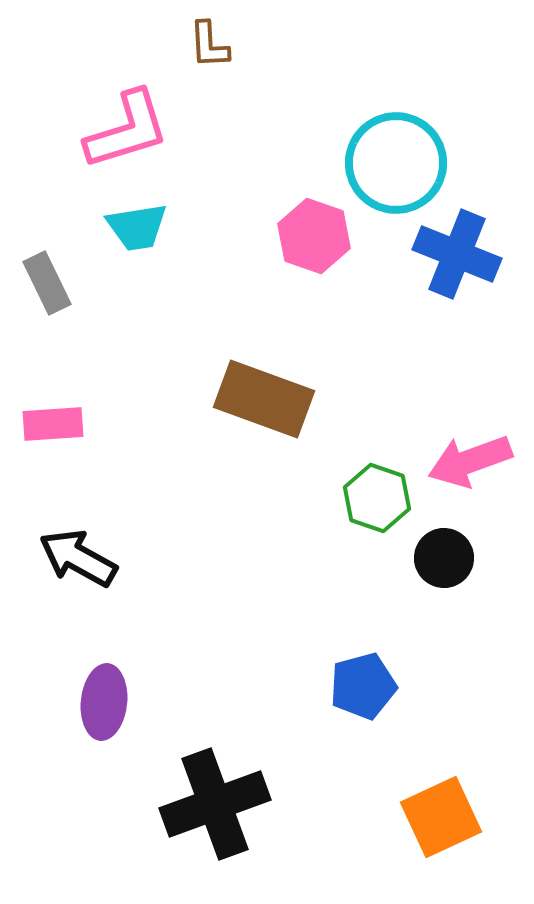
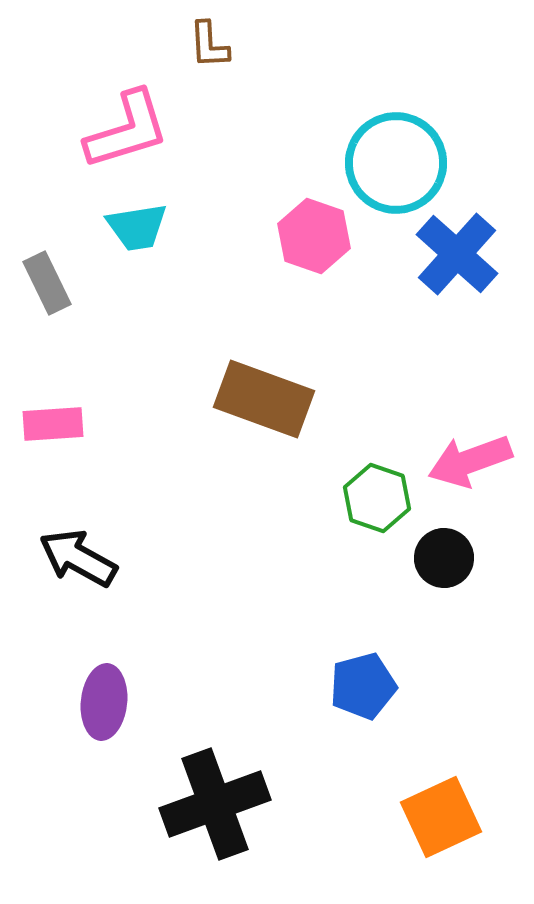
blue cross: rotated 20 degrees clockwise
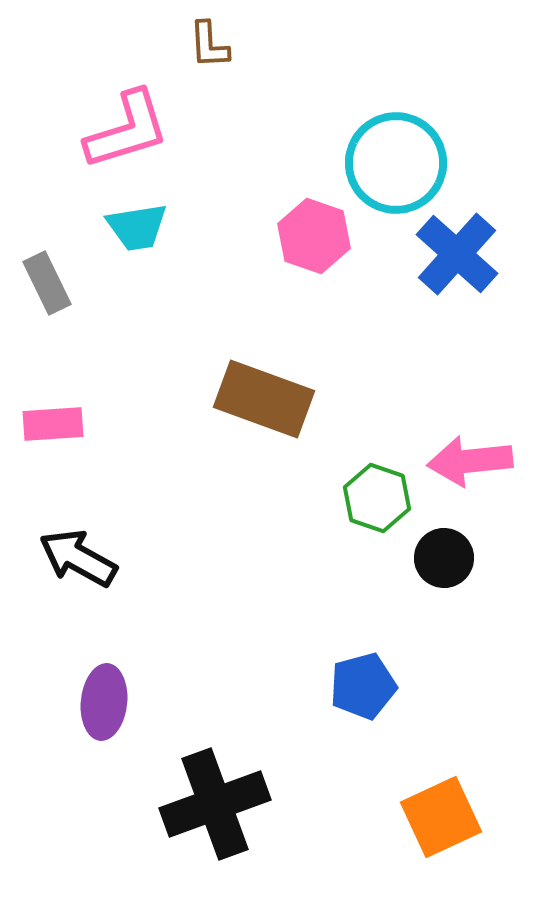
pink arrow: rotated 14 degrees clockwise
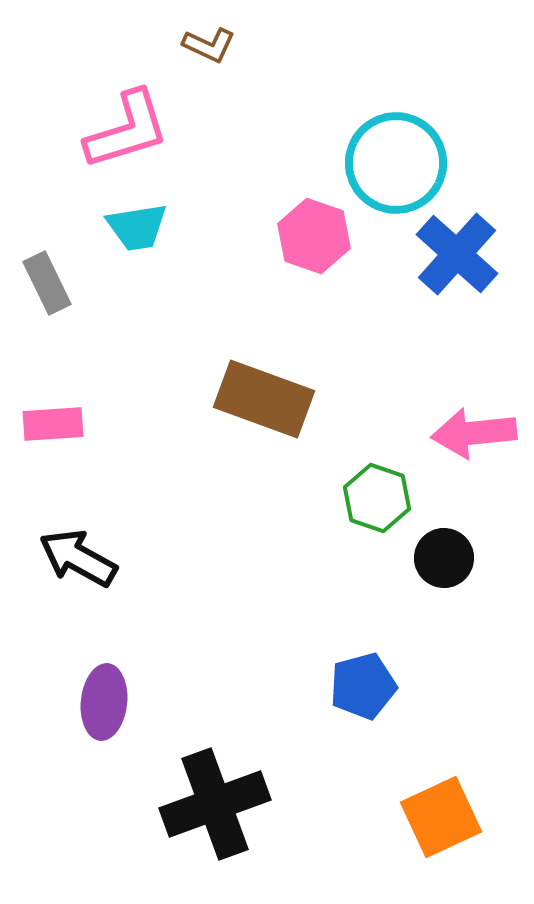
brown L-shape: rotated 62 degrees counterclockwise
pink arrow: moved 4 px right, 28 px up
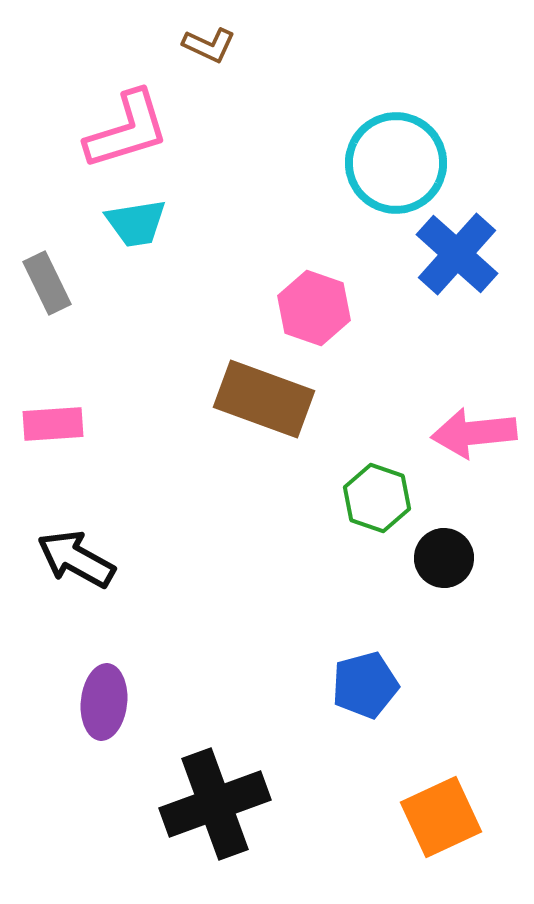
cyan trapezoid: moved 1 px left, 4 px up
pink hexagon: moved 72 px down
black arrow: moved 2 px left, 1 px down
blue pentagon: moved 2 px right, 1 px up
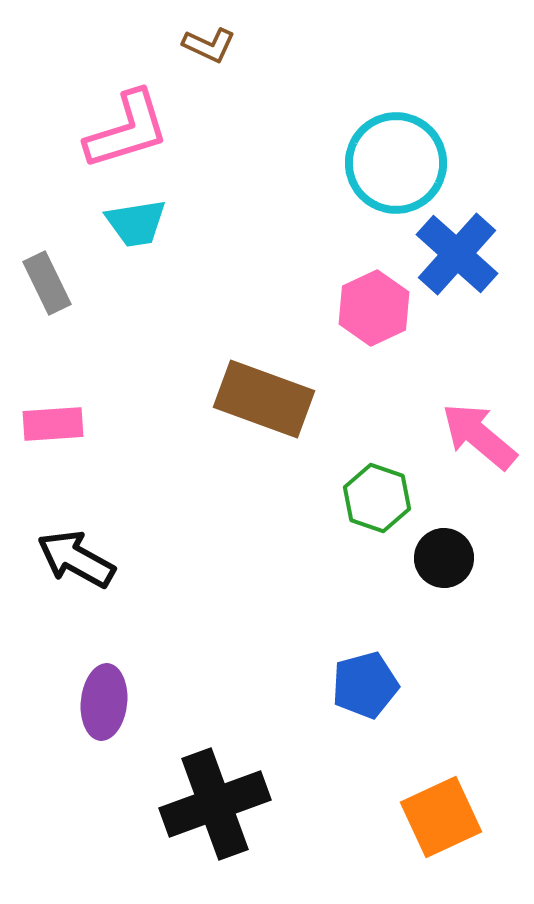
pink hexagon: moved 60 px right; rotated 16 degrees clockwise
pink arrow: moved 5 px right, 3 px down; rotated 46 degrees clockwise
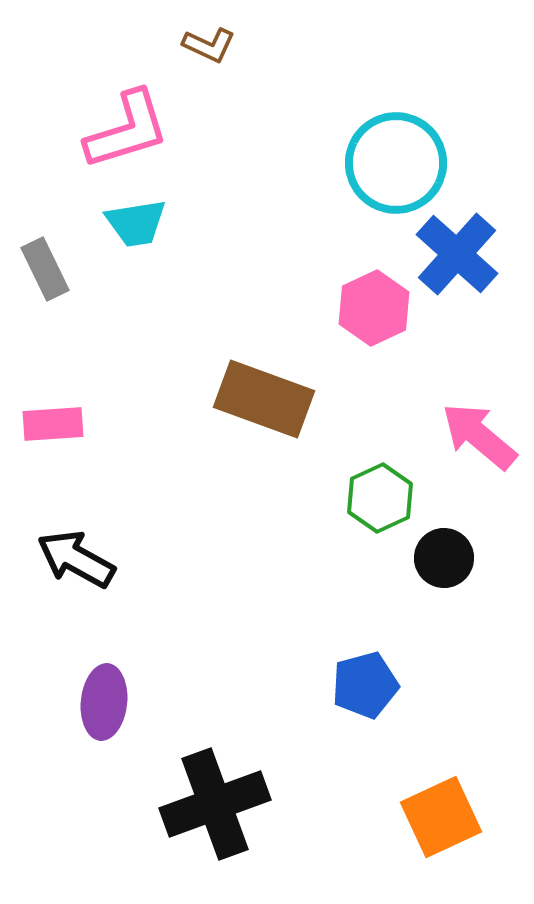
gray rectangle: moved 2 px left, 14 px up
green hexagon: moved 3 px right; rotated 16 degrees clockwise
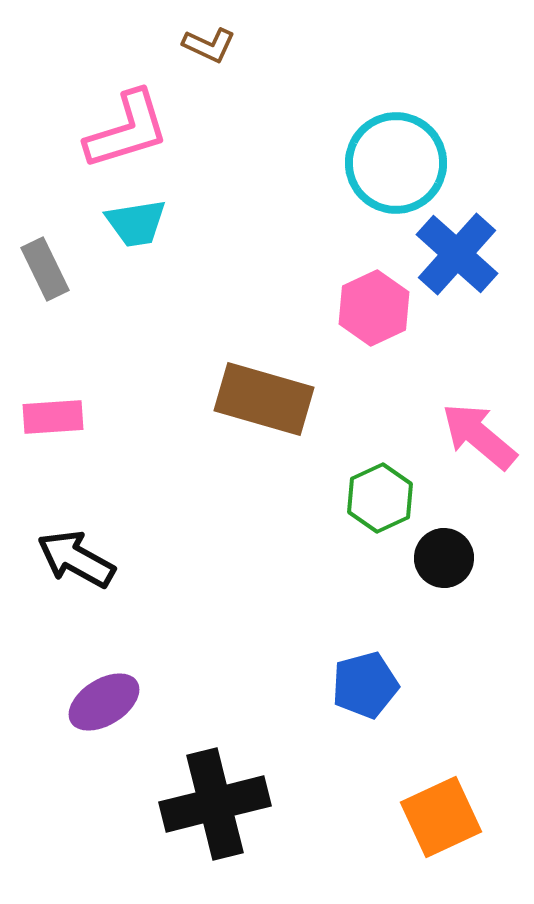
brown rectangle: rotated 4 degrees counterclockwise
pink rectangle: moved 7 px up
purple ellipse: rotated 52 degrees clockwise
black cross: rotated 6 degrees clockwise
